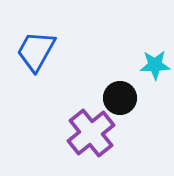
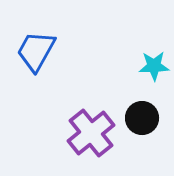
cyan star: moved 1 px left, 1 px down
black circle: moved 22 px right, 20 px down
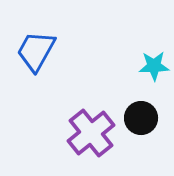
black circle: moved 1 px left
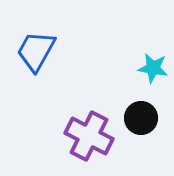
cyan star: moved 1 px left, 2 px down; rotated 12 degrees clockwise
purple cross: moved 2 px left, 3 px down; rotated 24 degrees counterclockwise
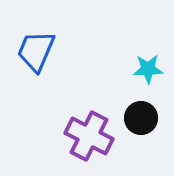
blue trapezoid: rotated 6 degrees counterclockwise
cyan star: moved 5 px left, 1 px down; rotated 12 degrees counterclockwise
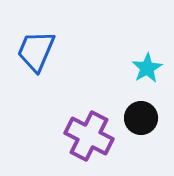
cyan star: moved 1 px left, 1 px up; rotated 28 degrees counterclockwise
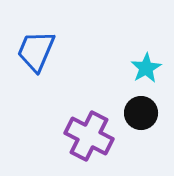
cyan star: moved 1 px left
black circle: moved 5 px up
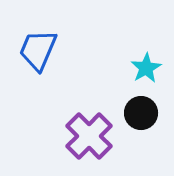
blue trapezoid: moved 2 px right, 1 px up
purple cross: rotated 18 degrees clockwise
